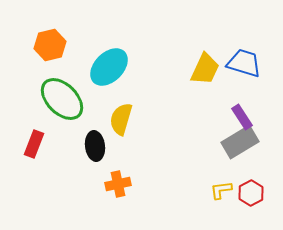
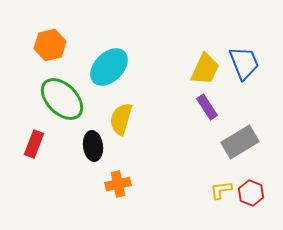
blue trapezoid: rotated 51 degrees clockwise
purple rectangle: moved 35 px left, 10 px up
black ellipse: moved 2 px left
red hexagon: rotated 10 degrees counterclockwise
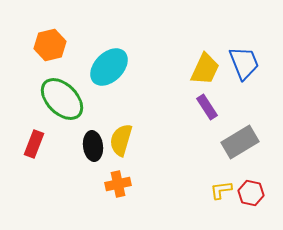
yellow semicircle: moved 21 px down
red hexagon: rotated 10 degrees counterclockwise
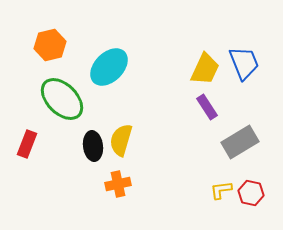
red rectangle: moved 7 px left
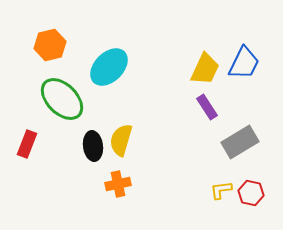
blue trapezoid: rotated 48 degrees clockwise
